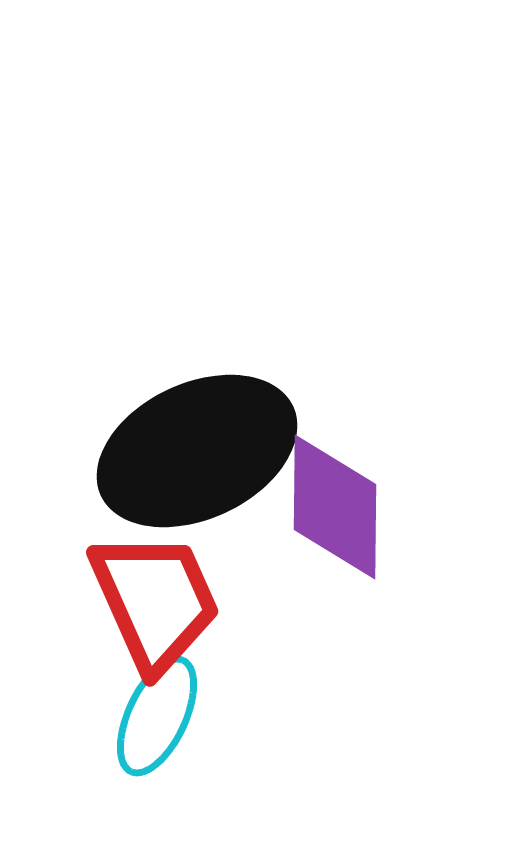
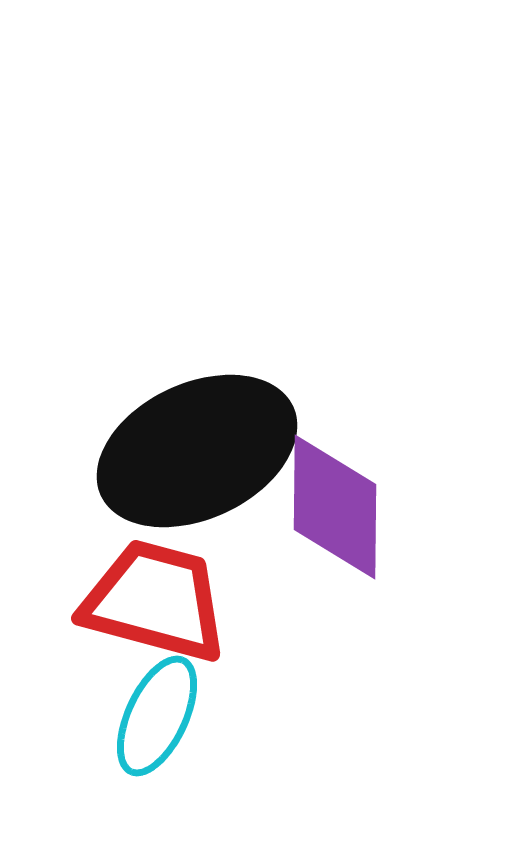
red trapezoid: rotated 51 degrees counterclockwise
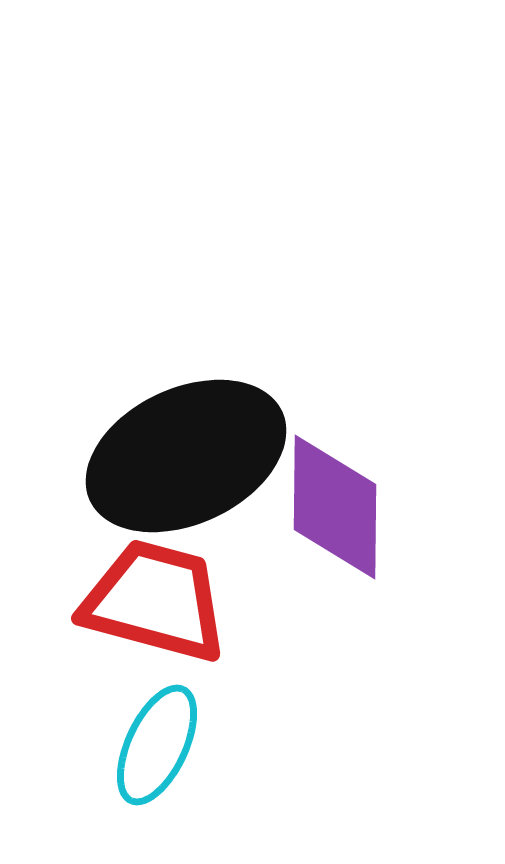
black ellipse: moved 11 px left, 5 px down
cyan ellipse: moved 29 px down
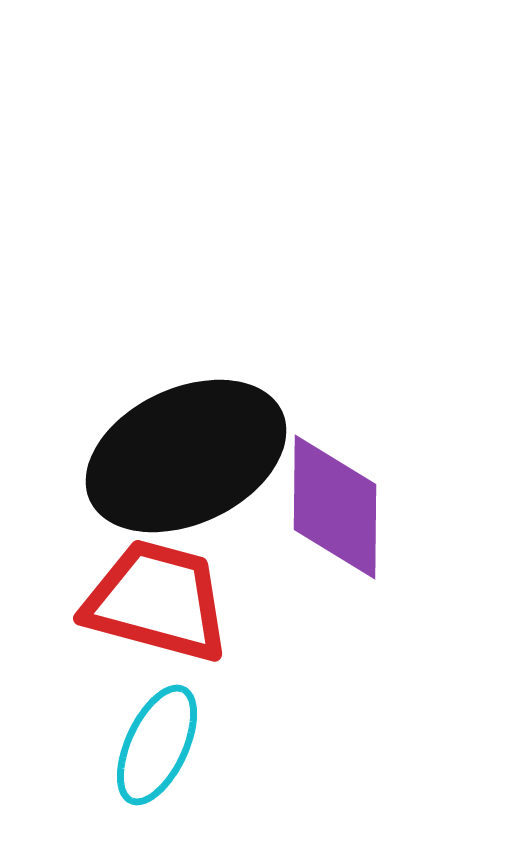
red trapezoid: moved 2 px right
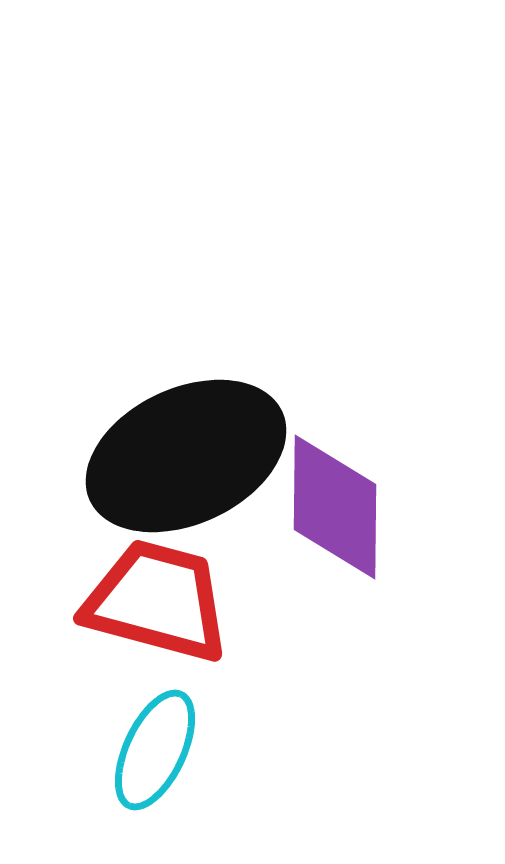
cyan ellipse: moved 2 px left, 5 px down
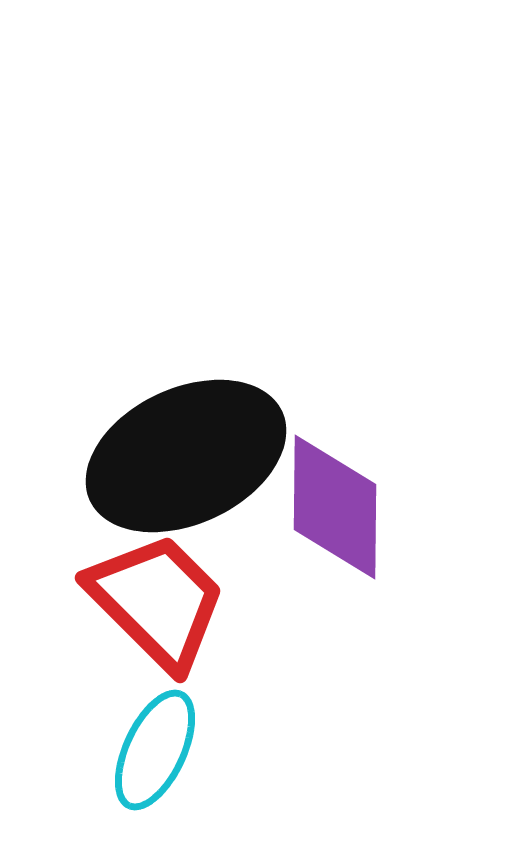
red trapezoid: rotated 30 degrees clockwise
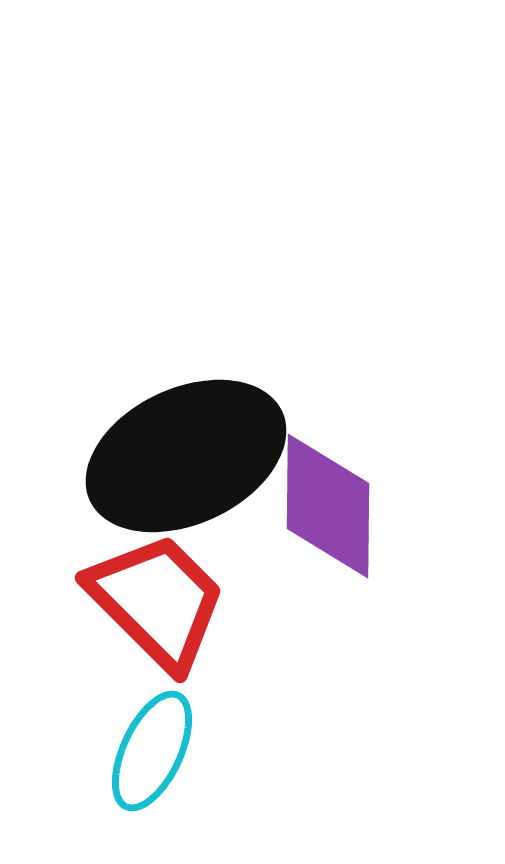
purple diamond: moved 7 px left, 1 px up
cyan ellipse: moved 3 px left, 1 px down
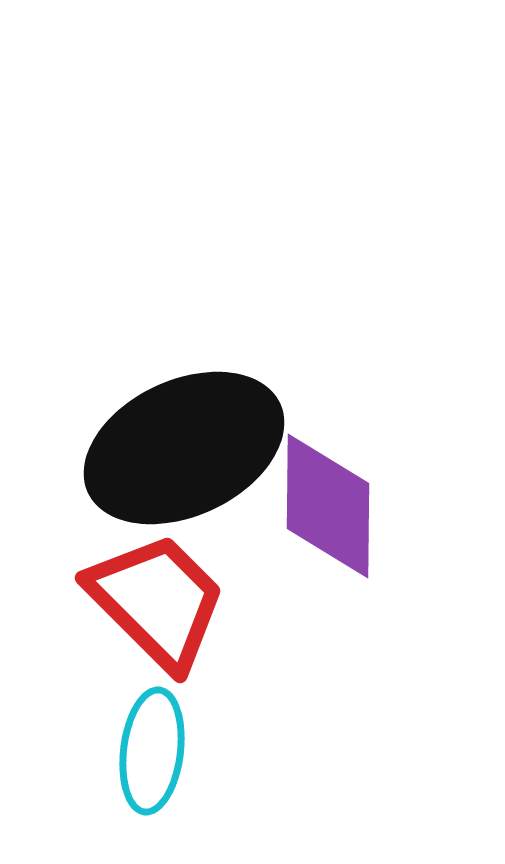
black ellipse: moved 2 px left, 8 px up
cyan ellipse: rotated 18 degrees counterclockwise
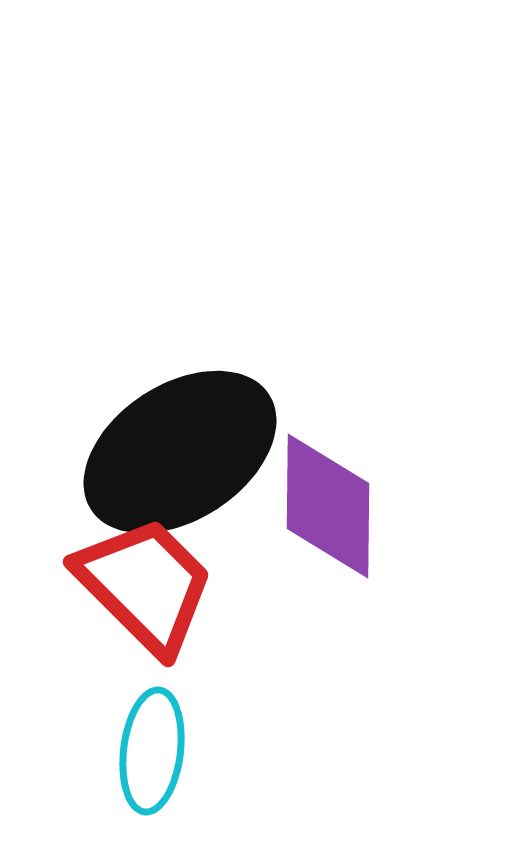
black ellipse: moved 4 px left, 4 px down; rotated 8 degrees counterclockwise
red trapezoid: moved 12 px left, 16 px up
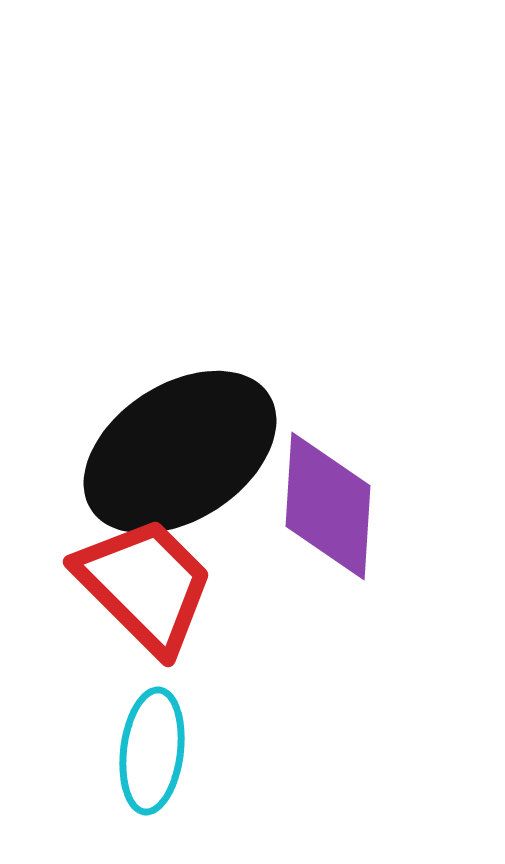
purple diamond: rotated 3 degrees clockwise
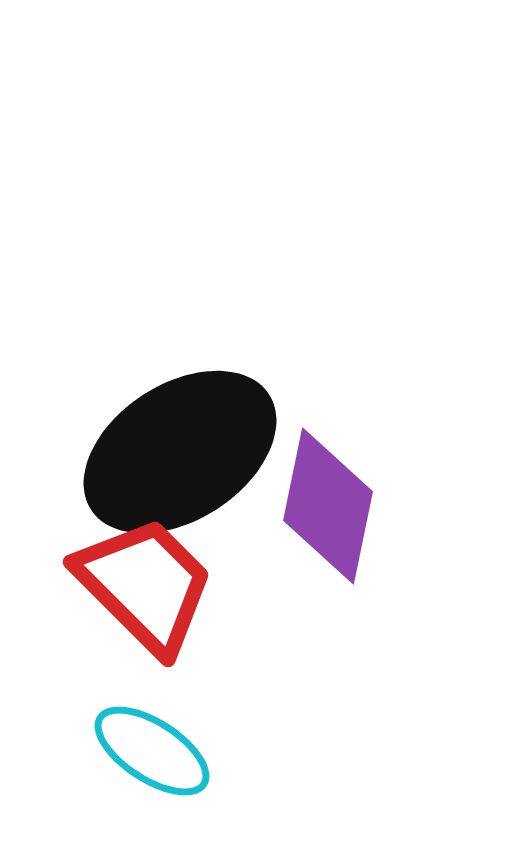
purple diamond: rotated 8 degrees clockwise
cyan ellipse: rotated 64 degrees counterclockwise
